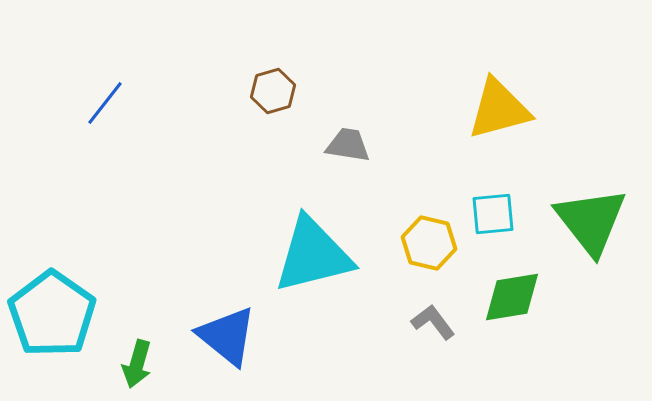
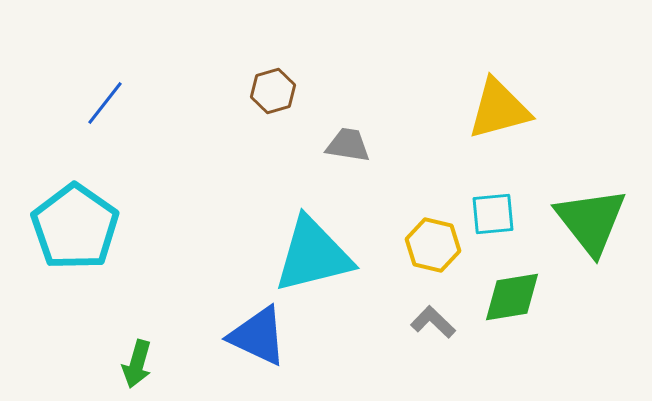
yellow hexagon: moved 4 px right, 2 px down
cyan pentagon: moved 23 px right, 87 px up
gray L-shape: rotated 9 degrees counterclockwise
blue triangle: moved 31 px right; rotated 14 degrees counterclockwise
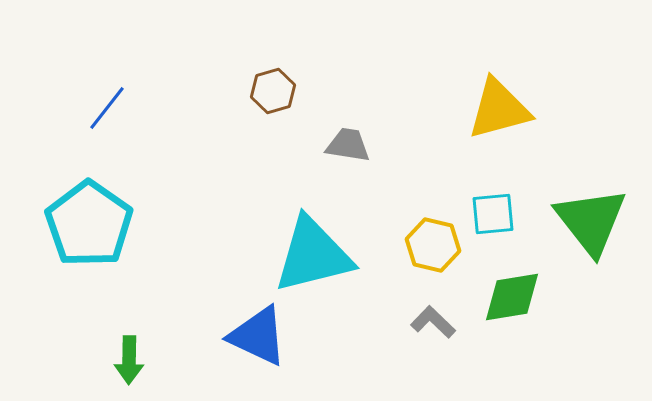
blue line: moved 2 px right, 5 px down
cyan pentagon: moved 14 px right, 3 px up
green arrow: moved 8 px left, 4 px up; rotated 15 degrees counterclockwise
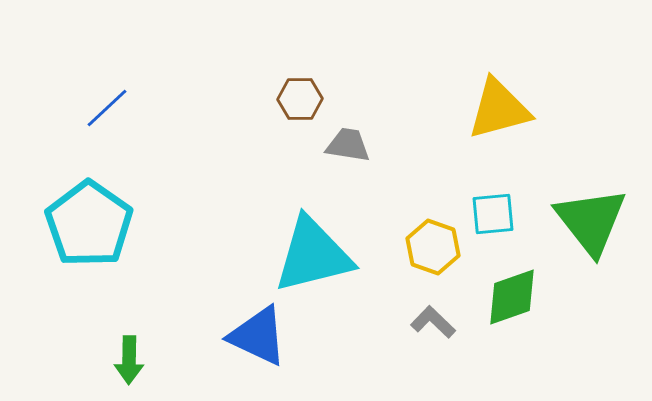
brown hexagon: moved 27 px right, 8 px down; rotated 15 degrees clockwise
blue line: rotated 9 degrees clockwise
yellow hexagon: moved 2 px down; rotated 6 degrees clockwise
green diamond: rotated 10 degrees counterclockwise
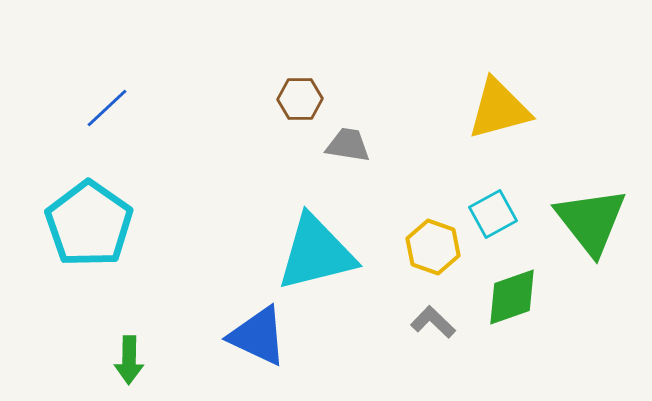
cyan square: rotated 24 degrees counterclockwise
cyan triangle: moved 3 px right, 2 px up
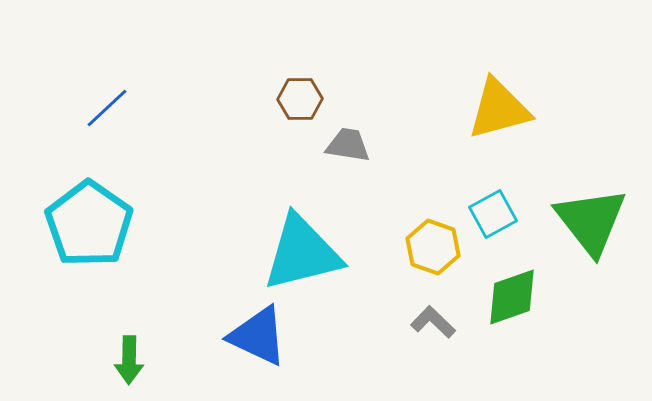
cyan triangle: moved 14 px left
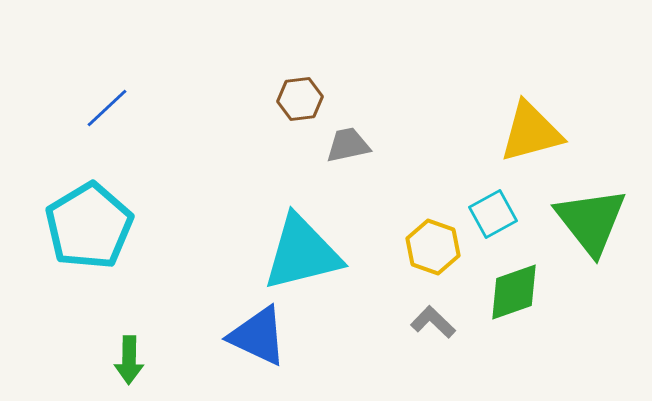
brown hexagon: rotated 6 degrees counterclockwise
yellow triangle: moved 32 px right, 23 px down
gray trapezoid: rotated 21 degrees counterclockwise
cyan pentagon: moved 2 px down; rotated 6 degrees clockwise
green diamond: moved 2 px right, 5 px up
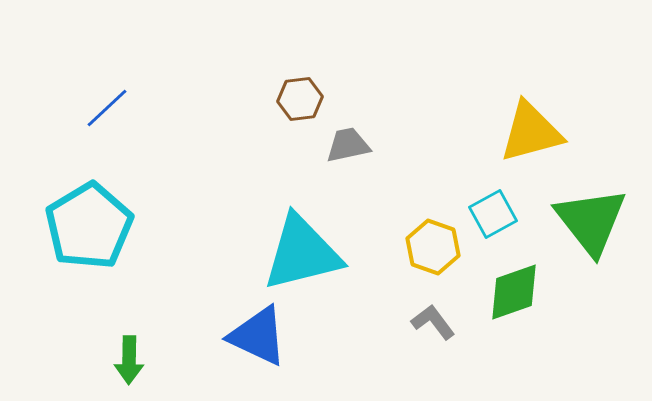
gray L-shape: rotated 9 degrees clockwise
